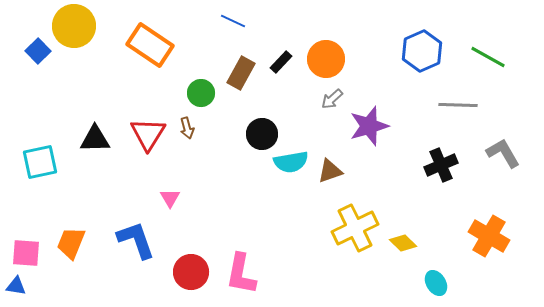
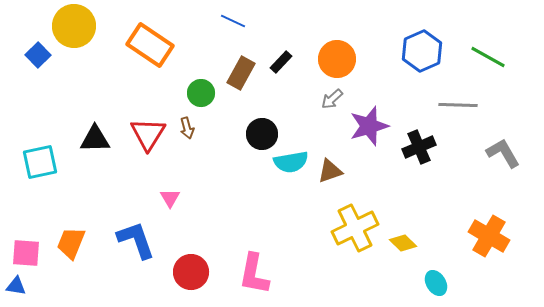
blue square: moved 4 px down
orange circle: moved 11 px right
black cross: moved 22 px left, 18 px up
pink L-shape: moved 13 px right
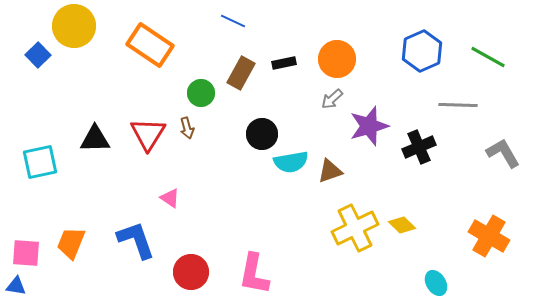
black rectangle: moved 3 px right, 1 px down; rotated 35 degrees clockwise
pink triangle: rotated 25 degrees counterclockwise
yellow diamond: moved 1 px left, 18 px up
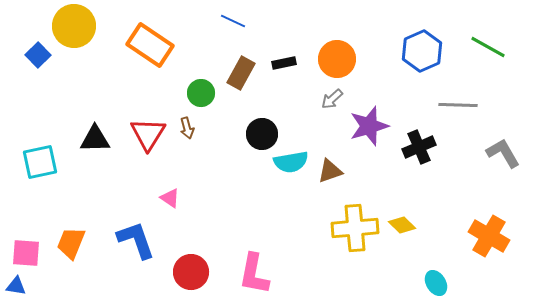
green line: moved 10 px up
yellow cross: rotated 21 degrees clockwise
